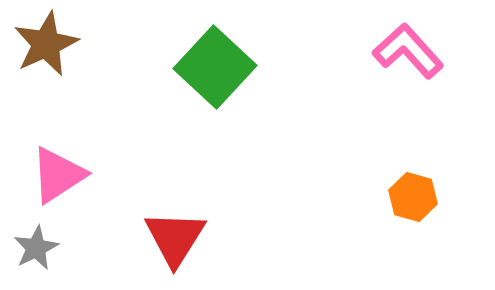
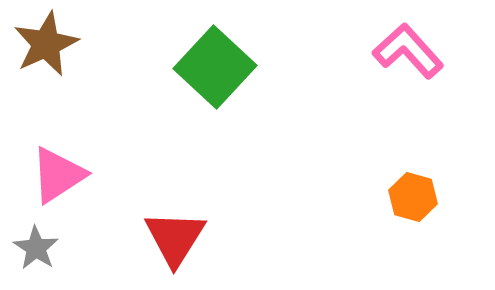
gray star: rotated 12 degrees counterclockwise
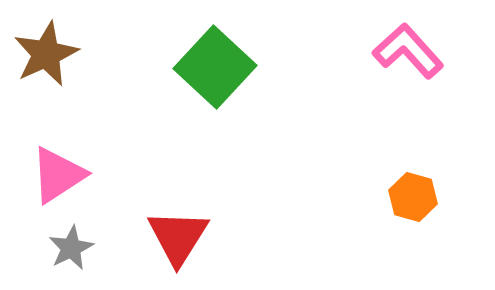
brown star: moved 10 px down
red triangle: moved 3 px right, 1 px up
gray star: moved 35 px right; rotated 12 degrees clockwise
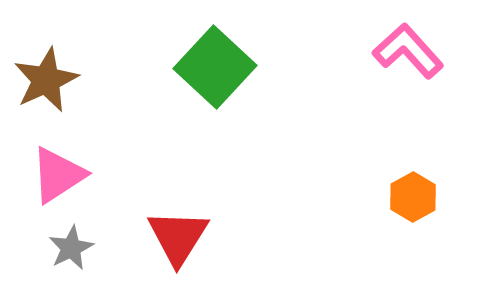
brown star: moved 26 px down
orange hexagon: rotated 15 degrees clockwise
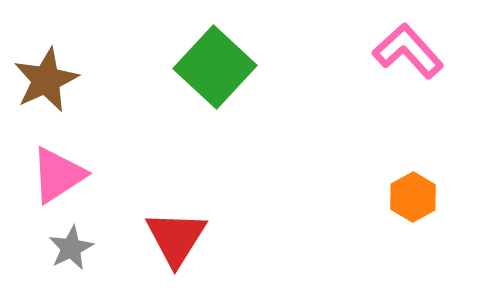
red triangle: moved 2 px left, 1 px down
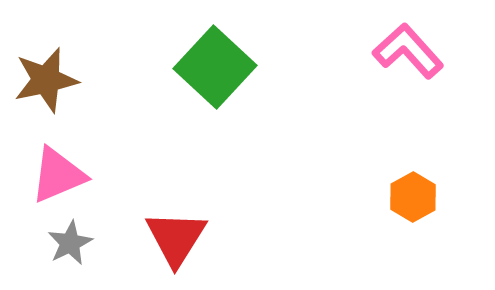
brown star: rotated 12 degrees clockwise
pink triangle: rotated 10 degrees clockwise
gray star: moved 1 px left, 5 px up
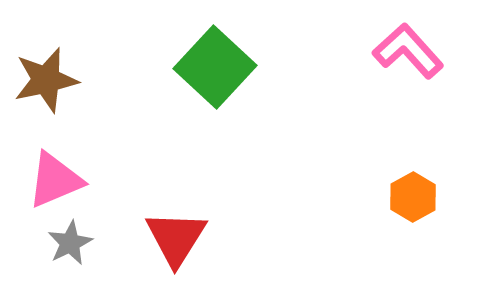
pink triangle: moved 3 px left, 5 px down
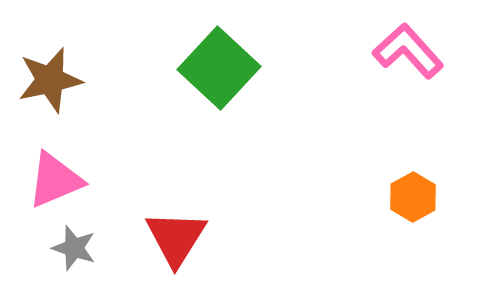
green square: moved 4 px right, 1 px down
brown star: moved 4 px right
gray star: moved 4 px right, 5 px down; rotated 27 degrees counterclockwise
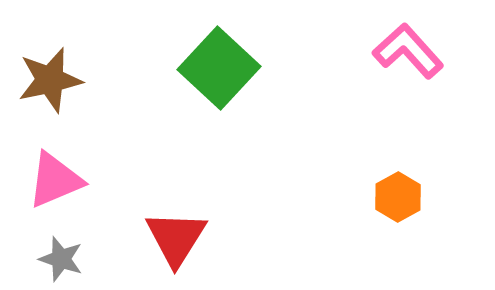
orange hexagon: moved 15 px left
gray star: moved 13 px left, 11 px down
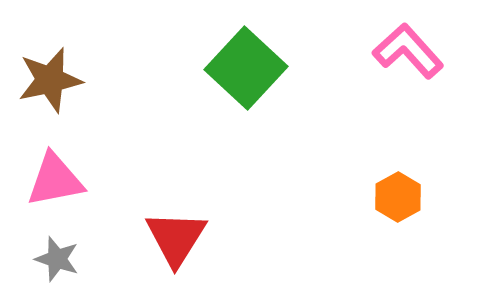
green square: moved 27 px right
pink triangle: rotated 12 degrees clockwise
gray star: moved 4 px left
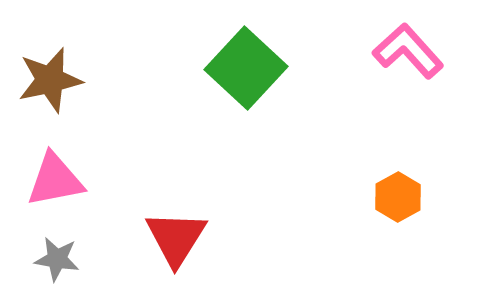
gray star: rotated 9 degrees counterclockwise
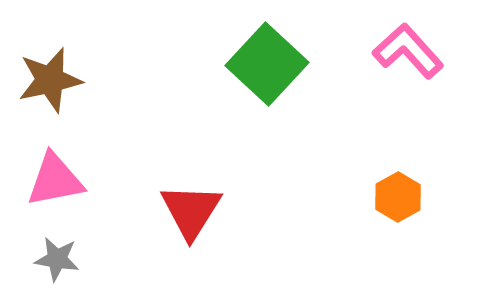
green square: moved 21 px right, 4 px up
red triangle: moved 15 px right, 27 px up
